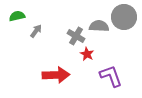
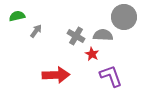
gray semicircle: moved 4 px right, 9 px down
red star: moved 5 px right
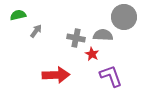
green semicircle: moved 1 px right, 1 px up
gray cross: moved 2 px down; rotated 18 degrees counterclockwise
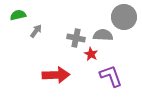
red star: moved 1 px left
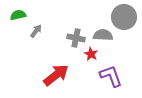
red arrow: rotated 36 degrees counterclockwise
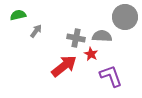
gray circle: moved 1 px right
gray semicircle: moved 1 px left, 1 px down
red arrow: moved 8 px right, 9 px up
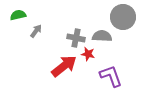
gray circle: moved 2 px left
red star: moved 3 px left; rotated 16 degrees counterclockwise
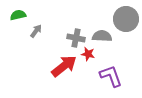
gray circle: moved 3 px right, 2 px down
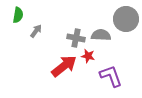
green semicircle: rotated 112 degrees clockwise
gray semicircle: moved 1 px left, 1 px up
red star: moved 2 px down
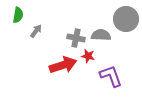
red arrow: moved 1 px left, 1 px up; rotated 20 degrees clockwise
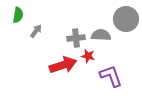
gray cross: rotated 18 degrees counterclockwise
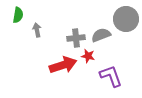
gray arrow: moved 1 px right, 1 px up; rotated 48 degrees counterclockwise
gray semicircle: rotated 24 degrees counterclockwise
